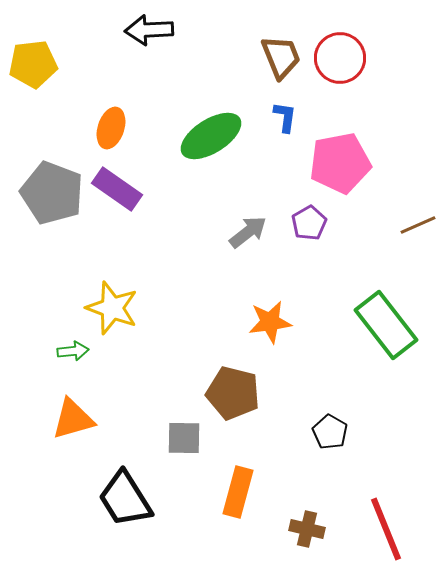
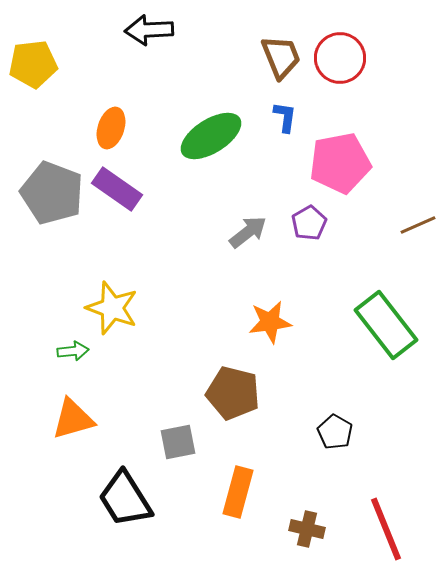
black pentagon: moved 5 px right
gray square: moved 6 px left, 4 px down; rotated 12 degrees counterclockwise
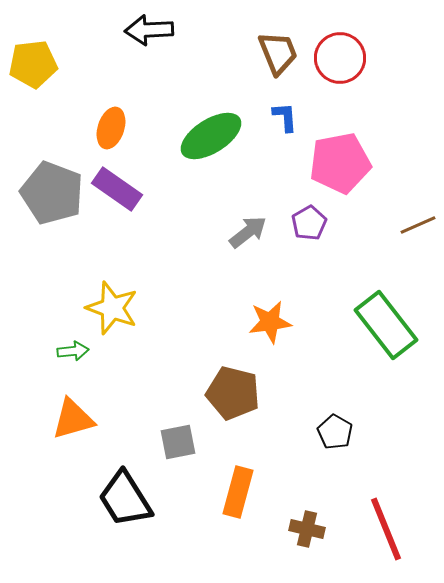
brown trapezoid: moved 3 px left, 4 px up
blue L-shape: rotated 12 degrees counterclockwise
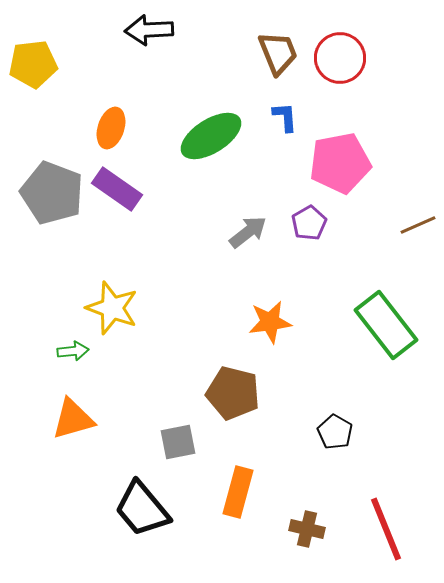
black trapezoid: moved 17 px right, 10 px down; rotated 8 degrees counterclockwise
